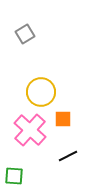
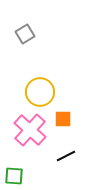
yellow circle: moved 1 px left
black line: moved 2 px left
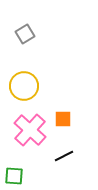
yellow circle: moved 16 px left, 6 px up
black line: moved 2 px left
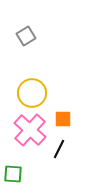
gray square: moved 1 px right, 2 px down
yellow circle: moved 8 px right, 7 px down
black line: moved 5 px left, 7 px up; rotated 36 degrees counterclockwise
green square: moved 1 px left, 2 px up
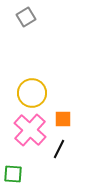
gray square: moved 19 px up
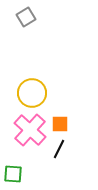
orange square: moved 3 px left, 5 px down
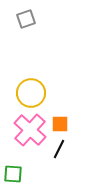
gray square: moved 2 px down; rotated 12 degrees clockwise
yellow circle: moved 1 px left
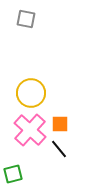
gray square: rotated 30 degrees clockwise
black line: rotated 66 degrees counterclockwise
green square: rotated 18 degrees counterclockwise
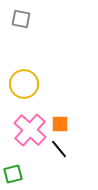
gray square: moved 5 px left
yellow circle: moved 7 px left, 9 px up
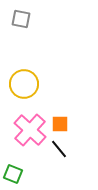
green square: rotated 36 degrees clockwise
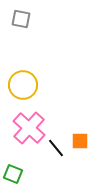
yellow circle: moved 1 px left, 1 px down
orange square: moved 20 px right, 17 px down
pink cross: moved 1 px left, 2 px up
black line: moved 3 px left, 1 px up
